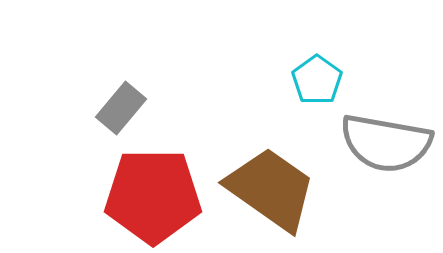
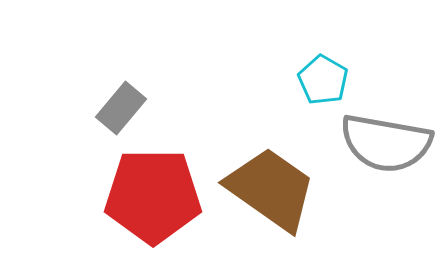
cyan pentagon: moved 6 px right; rotated 6 degrees counterclockwise
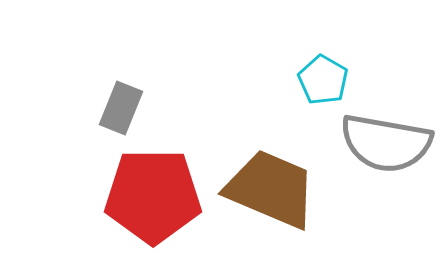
gray rectangle: rotated 18 degrees counterclockwise
brown trapezoid: rotated 12 degrees counterclockwise
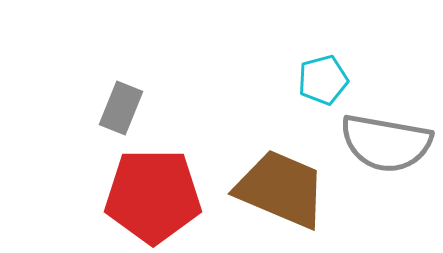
cyan pentagon: rotated 27 degrees clockwise
brown trapezoid: moved 10 px right
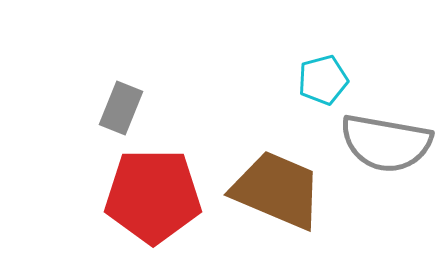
brown trapezoid: moved 4 px left, 1 px down
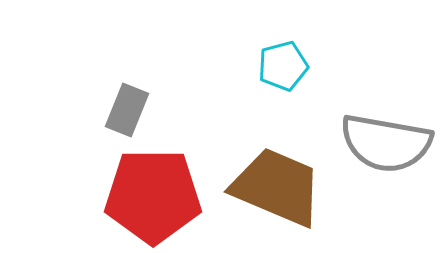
cyan pentagon: moved 40 px left, 14 px up
gray rectangle: moved 6 px right, 2 px down
brown trapezoid: moved 3 px up
